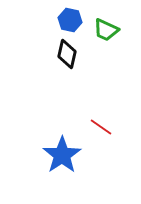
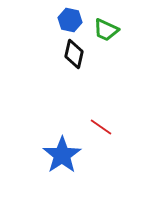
black diamond: moved 7 px right
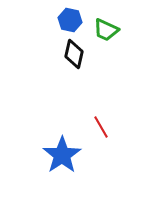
red line: rotated 25 degrees clockwise
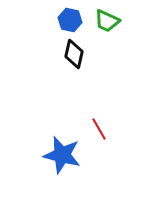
green trapezoid: moved 1 px right, 9 px up
red line: moved 2 px left, 2 px down
blue star: rotated 24 degrees counterclockwise
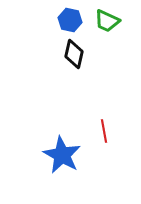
red line: moved 5 px right, 2 px down; rotated 20 degrees clockwise
blue star: rotated 15 degrees clockwise
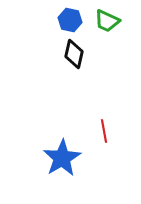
blue star: moved 3 px down; rotated 12 degrees clockwise
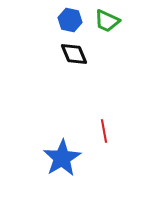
black diamond: rotated 36 degrees counterclockwise
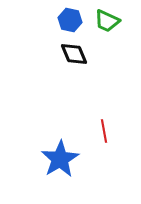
blue star: moved 2 px left, 1 px down
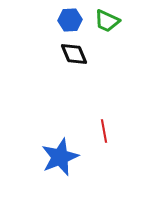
blue hexagon: rotated 15 degrees counterclockwise
blue star: moved 2 px up; rotated 9 degrees clockwise
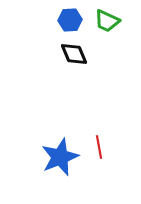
red line: moved 5 px left, 16 px down
